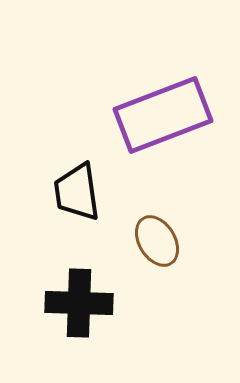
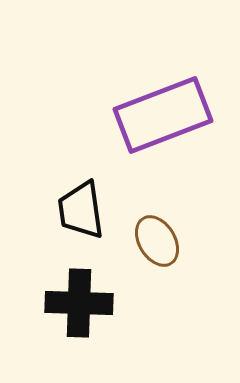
black trapezoid: moved 4 px right, 18 px down
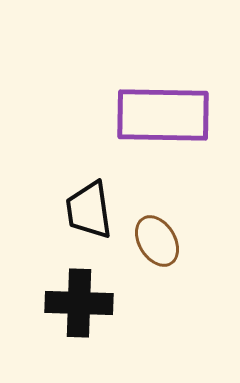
purple rectangle: rotated 22 degrees clockwise
black trapezoid: moved 8 px right
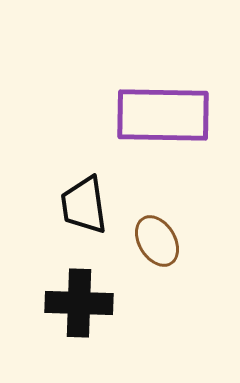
black trapezoid: moved 5 px left, 5 px up
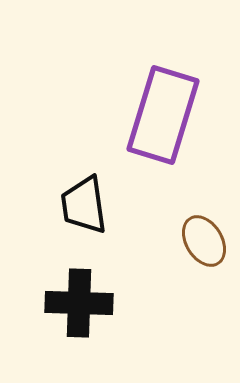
purple rectangle: rotated 74 degrees counterclockwise
brown ellipse: moved 47 px right
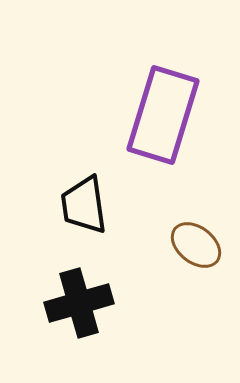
brown ellipse: moved 8 px left, 4 px down; rotated 21 degrees counterclockwise
black cross: rotated 18 degrees counterclockwise
